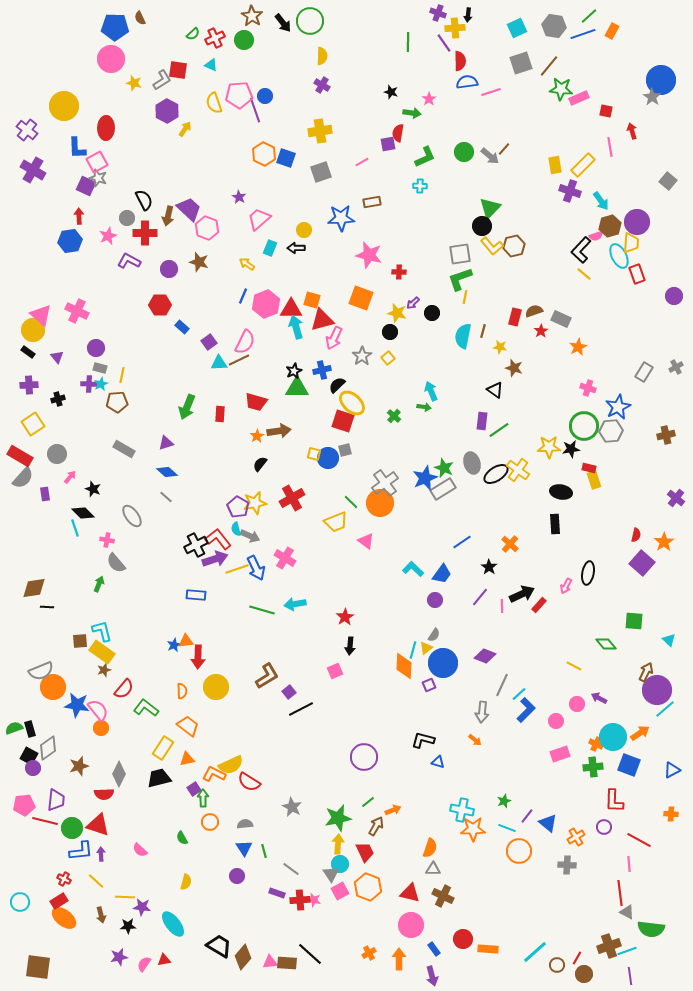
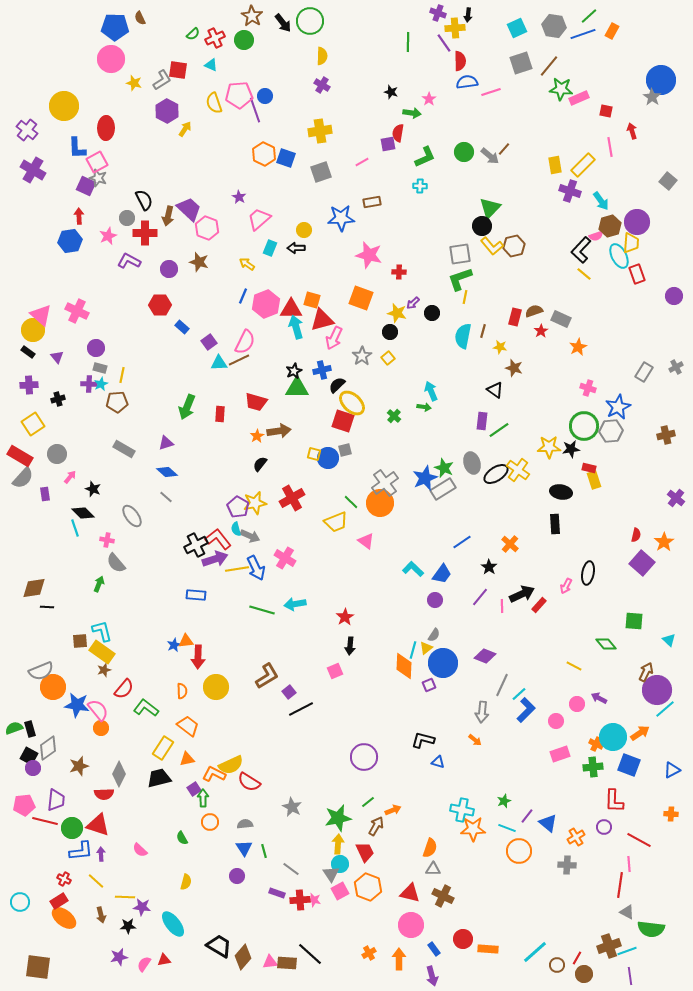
yellow line at (237, 569): rotated 10 degrees clockwise
red line at (620, 893): moved 8 px up; rotated 15 degrees clockwise
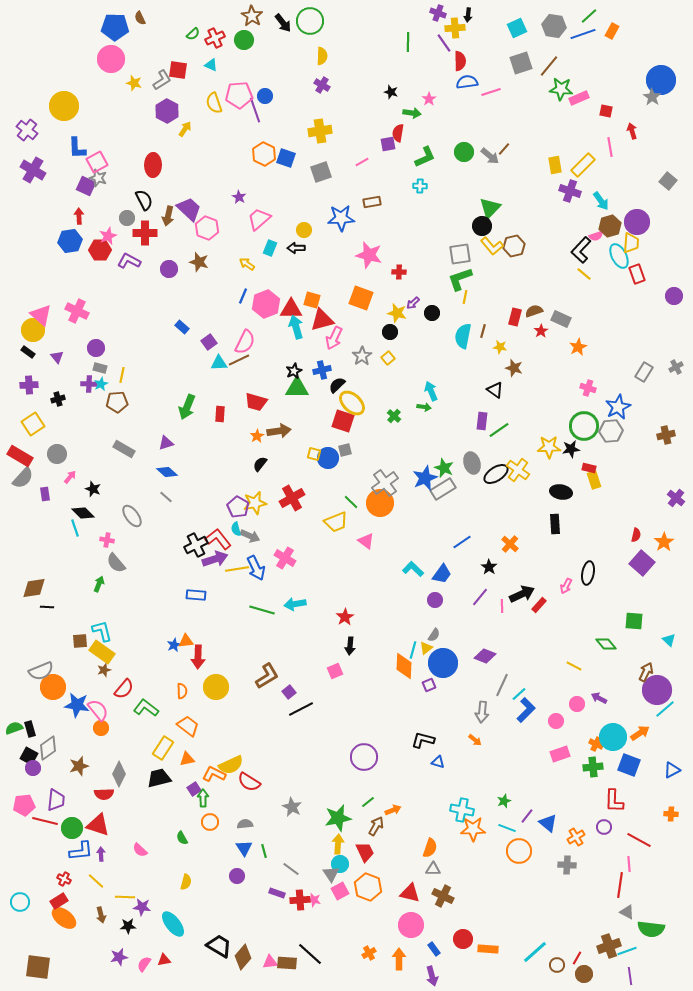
red ellipse at (106, 128): moved 47 px right, 37 px down
red hexagon at (160, 305): moved 60 px left, 55 px up
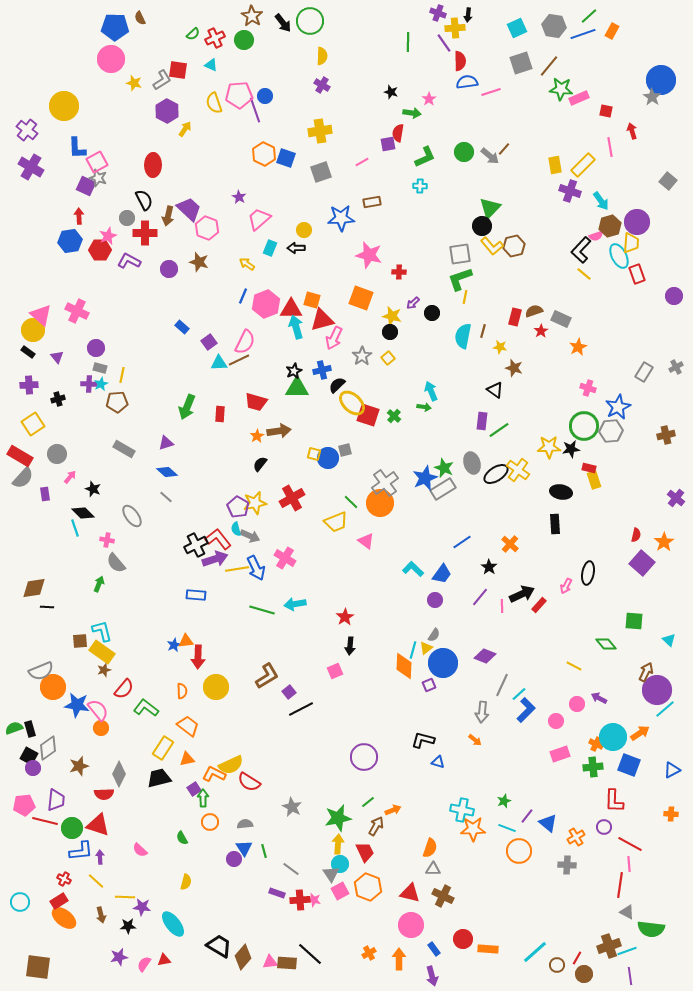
purple cross at (33, 170): moved 2 px left, 3 px up
yellow star at (397, 313): moved 5 px left, 3 px down
red square at (343, 421): moved 25 px right, 6 px up
red line at (639, 840): moved 9 px left, 4 px down
purple arrow at (101, 854): moved 1 px left, 3 px down
purple circle at (237, 876): moved 3 px left, 17 px up
